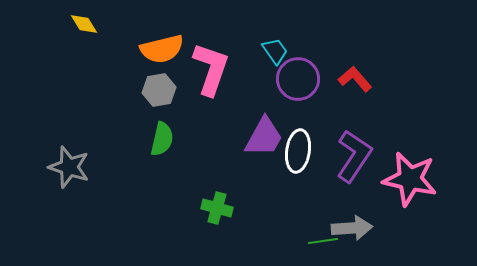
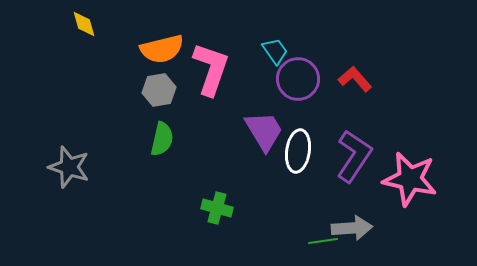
yellow diamond: rotated 16 degrees clockwise
purple trapezoid: moved 6 px up; rotated 60 degrees counterclockwise
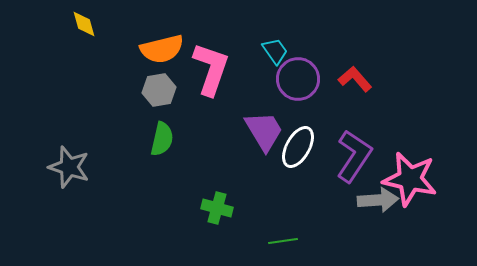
white ellipse: moved 4 px up; rotated 21 degrees clockwise
gray arrow: moved 26 px right, 28 px up
green line: moved 40 px left
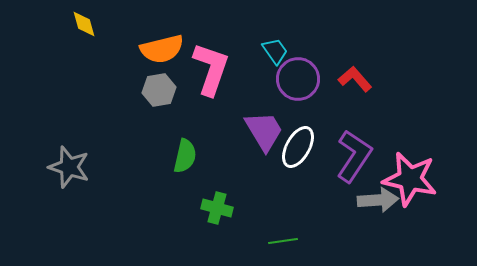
green semicircle: moved 23 px right, 17 px down
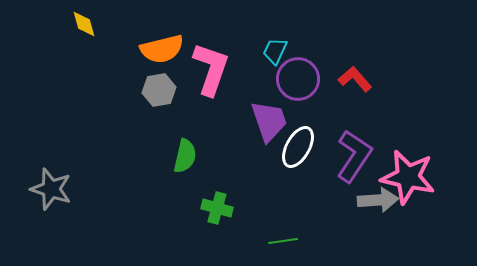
cyan trapezoid: rotated 120 degrees counterclockwise
purple trapezoid: moved 5 px right, 10 px up; rotated 12 degrees clockwise
gray star: moved 18 px left, 22 px down
pink star: moved 2 px left, 2 px up
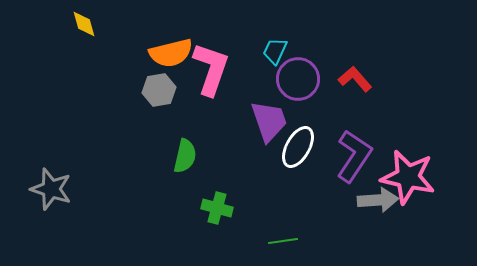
orange semicircle: moved 9 px right, 4 px down
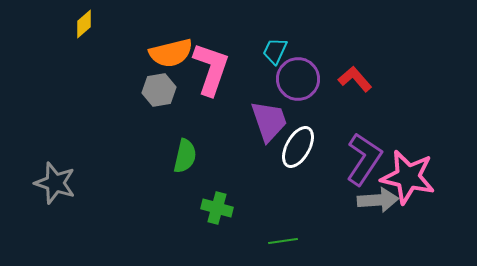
yellow diamond: rotated 64 degrees clockwise
purple L-shape: moved 10 px right, 3 px down
gray star: moved 4 px right, 6 px up
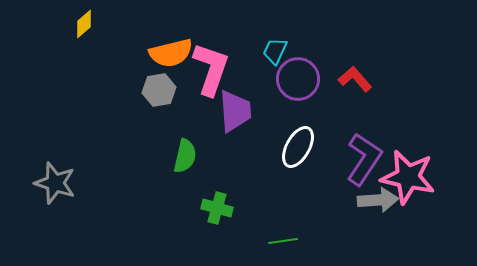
purple trapezoid: moved 34 px left, 10 px up; rotated 15 degrees clockwise
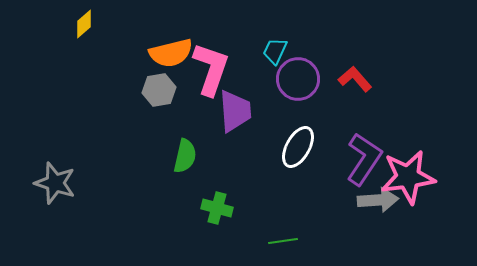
pink star: rotated 20 degrees counterclockwise
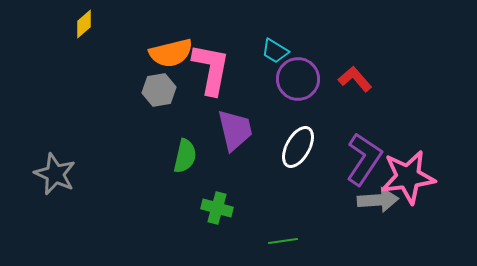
cyan trapezoid: rotated 84 degrees counterclockwise
pink L-shape: rotated 8 degrees counterclockwise
purple trapezoid: moved 19 px down; rotated 9 degrees counterclockwise
gray star: moved 9 px up; rotated 6 degrees clockwise
